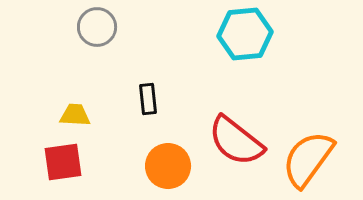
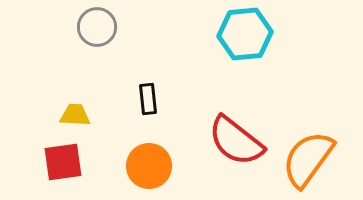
orange circle: moved 19 px left
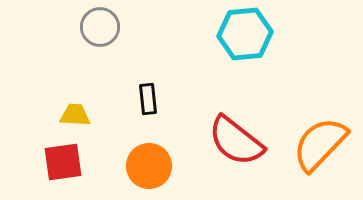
gray circle: moved 3 px right
orange semicircle: moved 12 px right, 15 px up; rotated 8 degrees clockwise
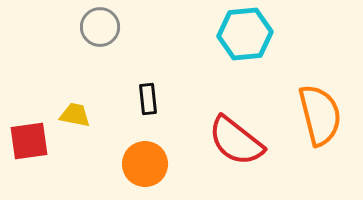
yellow trapezoid: rotated 8 degrees clockwise
orange semicircle: moved 29 px up; rotated 122 degrees clockwise
red square: moved 34 px left, 21 px up
orange circle: moved 4 px left, 2 px up
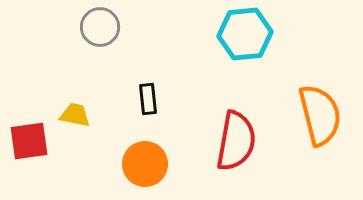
red semicircle: rotated 118 degrees counterclockwise
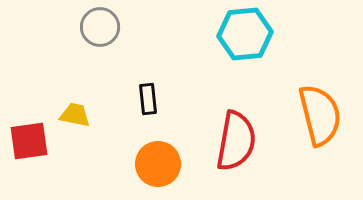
orange circle: moved 13 px right
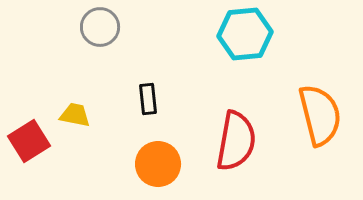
red square: rotated 24 degrees counterclockwise
